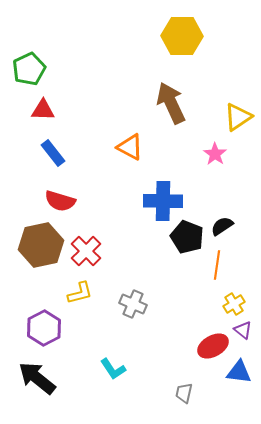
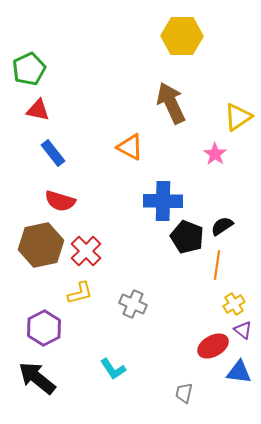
red triangle: moved 5 px left; rotated 10 degrees clockwise
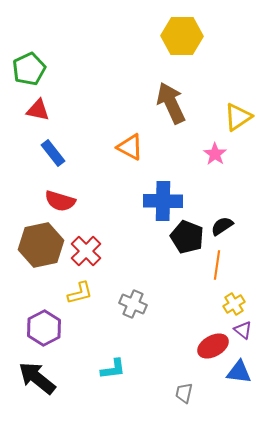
cyan L-shape: rotated 64 degrees counterclockwise
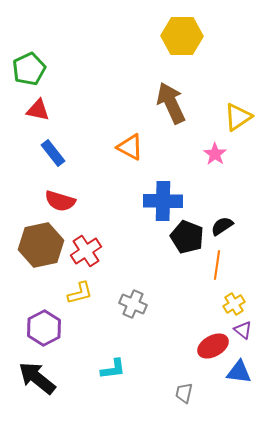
red cross: rotated 12 degrees clockwise
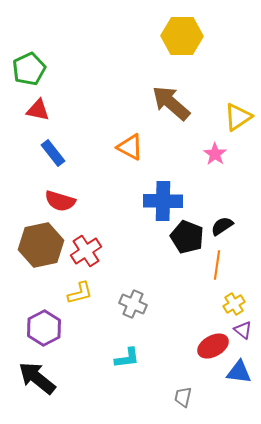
brown arrow: rotated 24 degrees counterclockwise
cyan L-shape: moved 14 px right, 11 px up
gray trapezoid: moved 1 px left, 4 px down
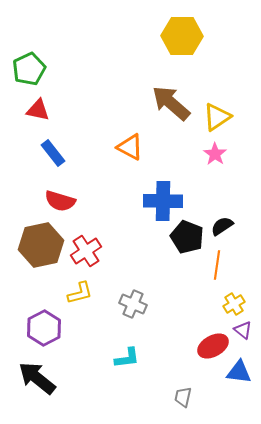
yellow triangle: moved 21 px left
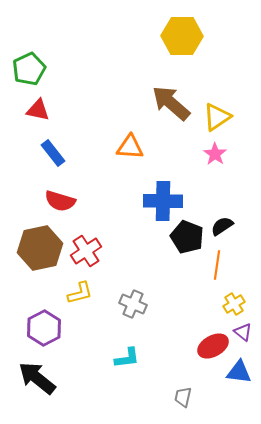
orange triangle: rotated 24 degrees counterclockwise
brown hexagon: moved 1 px left, 3 px down
purple triangle: moved 2 px down
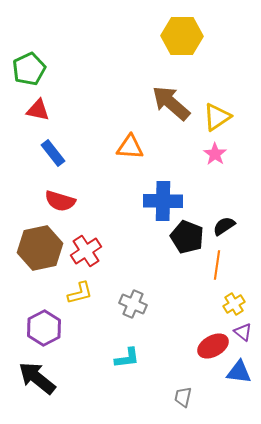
black semicircle: moved 2 px right
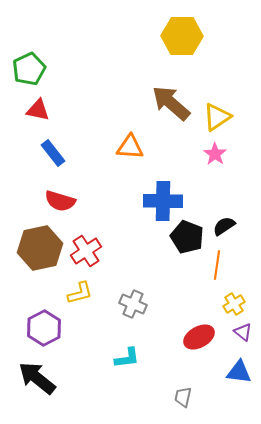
red ellipse: moved 14 px left, 9 px up
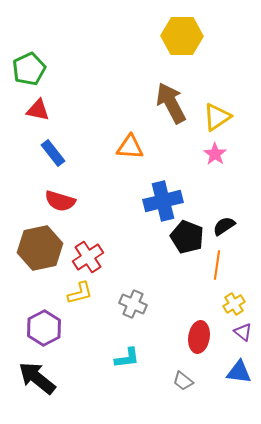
brown arrow: rotated 21 degrees clockwise
blue cross: rotated 15 degrees counterclockwise
red cross: moved 2 px right, 6 px down
red ellipse: rotated 52 degrees counterclockwise
gray trapezoid: moved 16 px up; rotated 65 degrees counterclockwise
